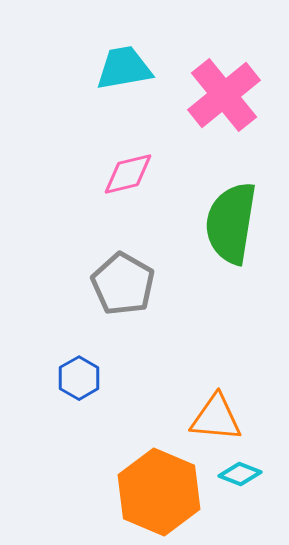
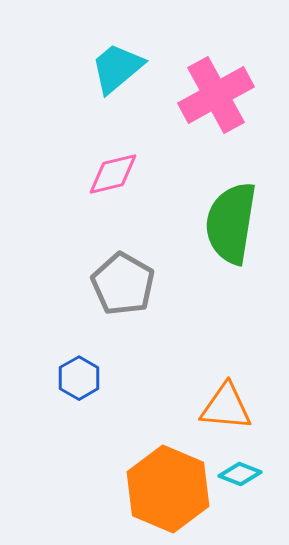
cyan trapezoid: moved 7 px left; rotated 30 degrees counterclockwise
pink cross: moved 8 px left; rotated 10 degrees clockwise
pink diamond: moved 15 px left
orange triangle: moved 10 px right, 11 px up
orange hexagon: moved 9 px right, 3 px up
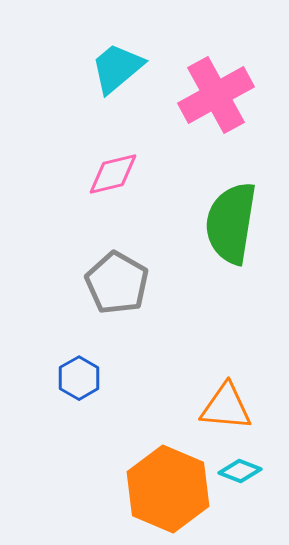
gray pentagon: moved 6 px left, 1 px up
cyan diamond: moved 3 px up
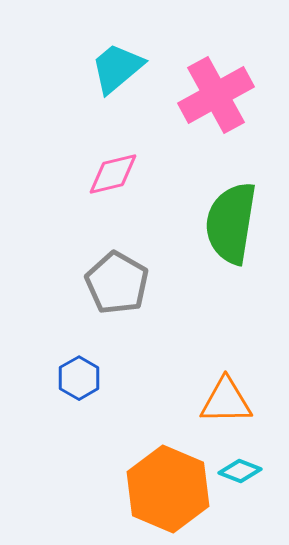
orange triangle: moved 6 px up; rotated 6 degrees counterclockwise
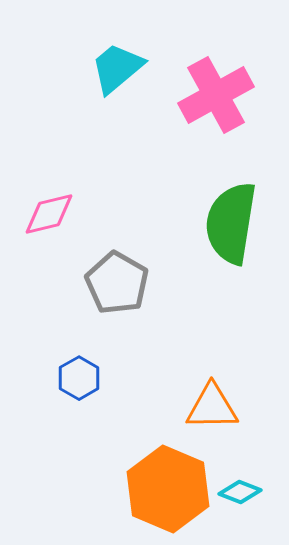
pink diamond: moved 64 px left, 40 px down
orange triangle: moved 14 px left, 6 px down
cyan diamond: moved 21 px down
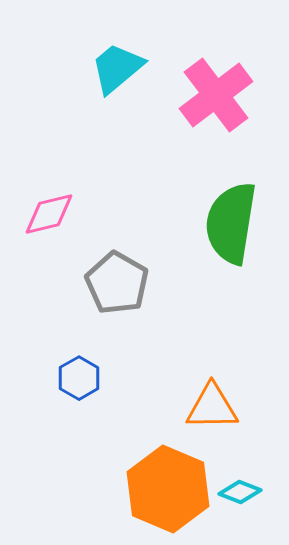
pink cross: rotated 8 degrees counterclockwise
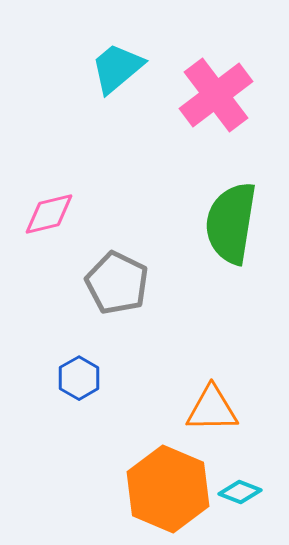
gray pentagon: rotated 4 degrees counterclockwise
orange triangle: moved 2 px down
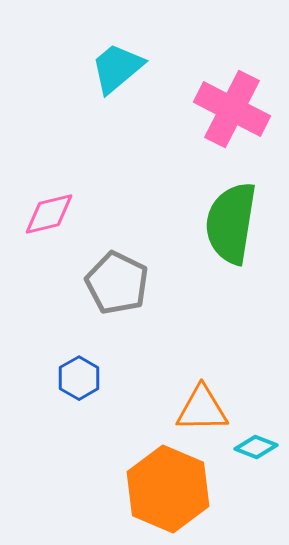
pink cross: moved 16 px right, 14 px down; rotated 26 degrees counterclockwise
orange triangle: moved 10 px left
cyan diamond: moved 16 px right, 45 px up
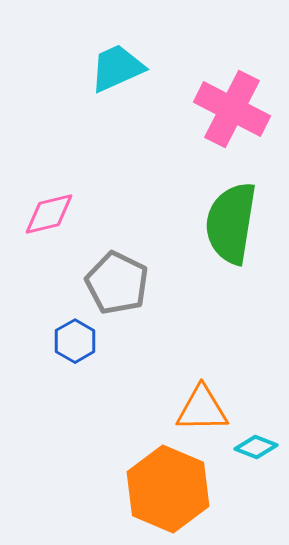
cyan trapezoid: rotated 16 degrees clockwise
blue hexagon: moved 4 px left, 37 px up
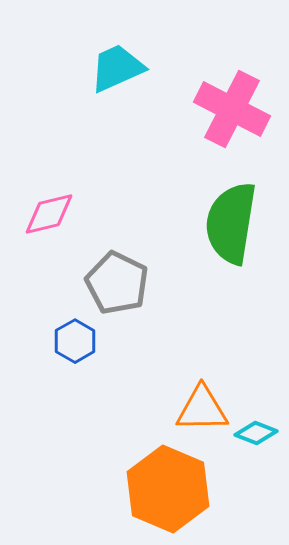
cyan diamond: moved 14 px up
